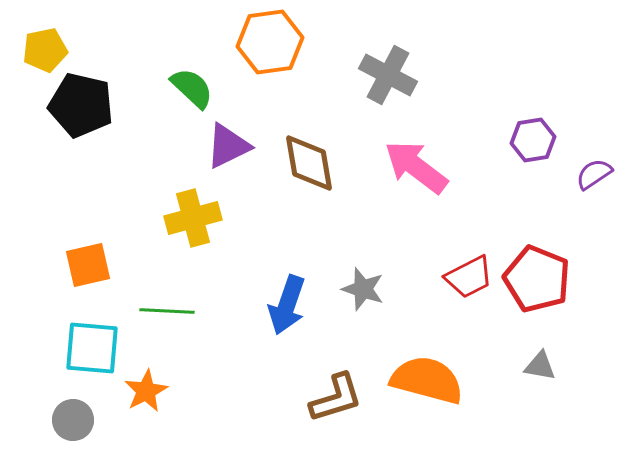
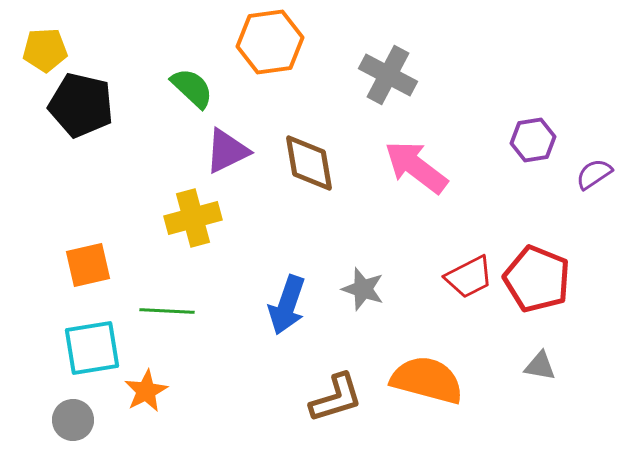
yellow pentagon: rotated 9 degrees clockwise
purple triangle: moved 1 px left, 5 px down
cyan square: rotated 14 degrees counterclockwise
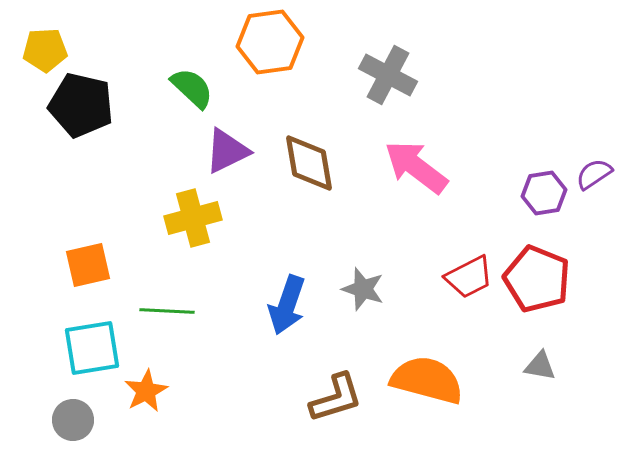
purple hexagon: moved 11 px right, 53 px down
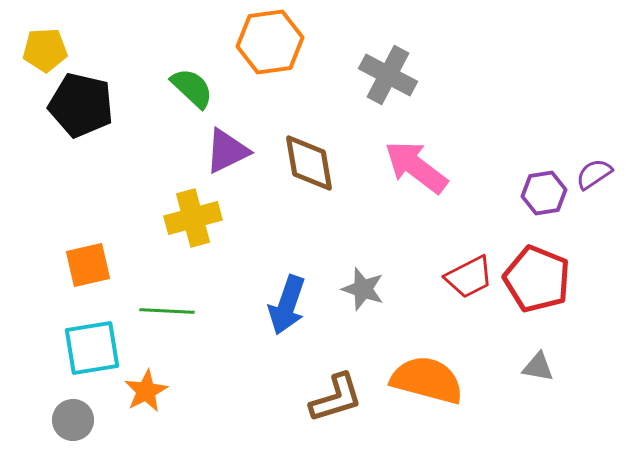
gray triangle: moved 2 px left, 1 px down
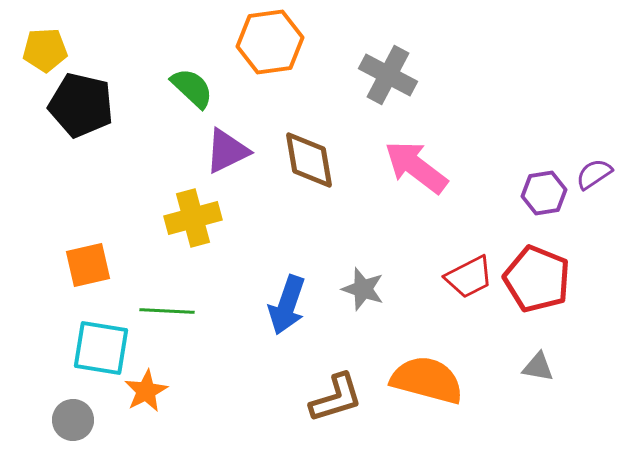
brown diamond: moved 3 px up
cyan square: moved 9 px right; rotated 18 degrees clockwise
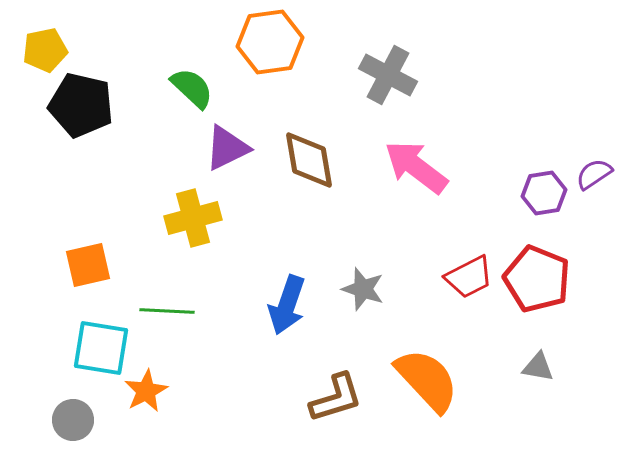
yellow pentagon: rotated 9 degrees counterclockwise
purple triangle: moved 3 px up
orange semicircle: rotated 32 degrees clockwise
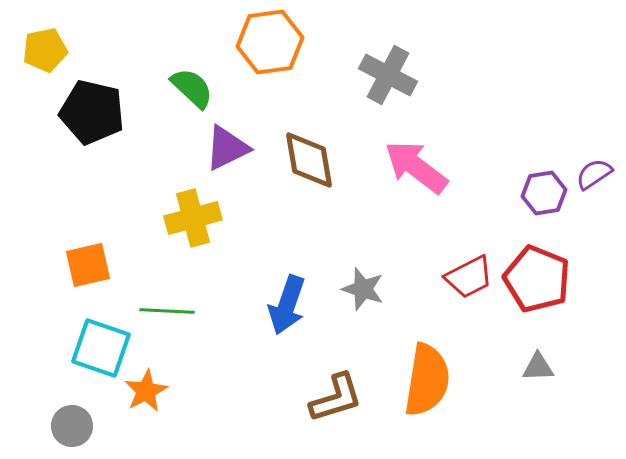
black pentagon: moved 11 px right, 7 px down
cyan square: rotated 10 degrees clockwise
gray triangle: rotated 12 degrees counterclockwise
orange semicircle: rotated 52 degrees clockwise
gray circle: moved 1 px left, 6 px down
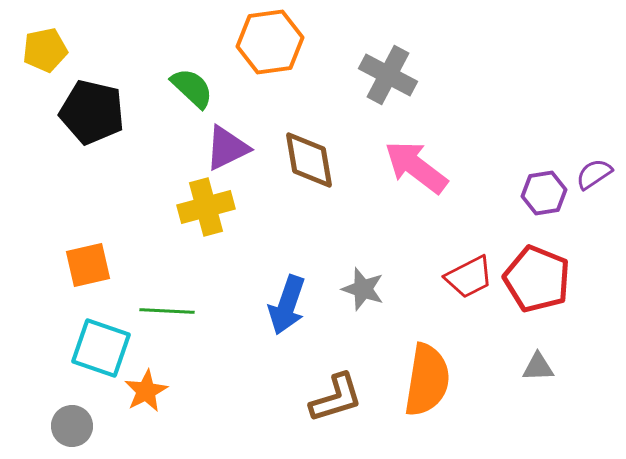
yellow cross: moved 13 px right, 11 px up
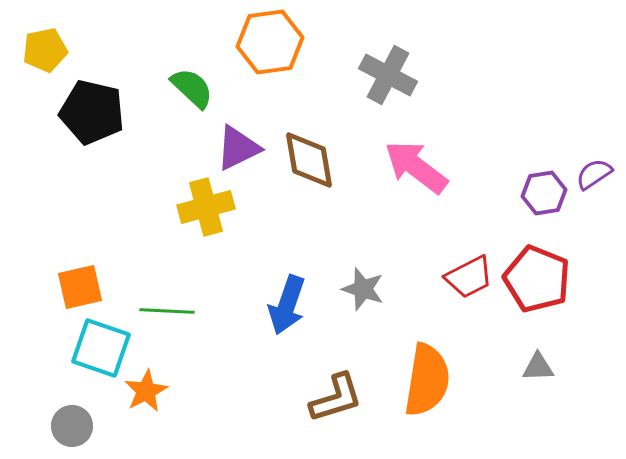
purple triangle: moved 11 px right
orange square: moved 8 px left, 22 px down
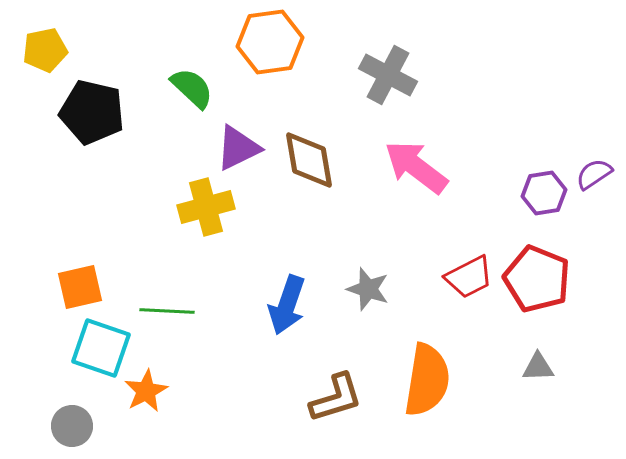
gray star: moved 5 px right
